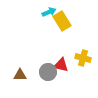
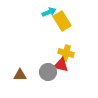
yellow cross: moved 17 px left, 5 px up
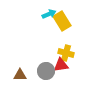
cyan arrow: moved 2 px down
red triangle: rotated 21 degrees counterclockwise
gray circle: moved 2 px left, 1 px up
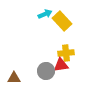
cyan arrow: moved 4 px left
yellow rectangle: rotated 12 degrees counterclockwise
yellow cross: rotated 21 degrees counterclockwise
brown triangle: moved 6 px left, 3 px down
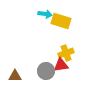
cyan arrow: rotated 32 degrees clockwise
yellow rectangle: moved 1 px left; rotated 30 degrees counterclockwise
yellow cross: rotated 14 degrees counterclockwise
brown triangle: moved 1 px right, 2 px up
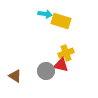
red triangle: rotated 21 degrees clockwise
brown triangle: rotated 32 degrees clockwise
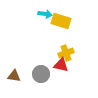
gray circle: moved 5 px left, 3 px down
brown triangle: moved 1 px left; rotated 24 degrees counterclockwise
